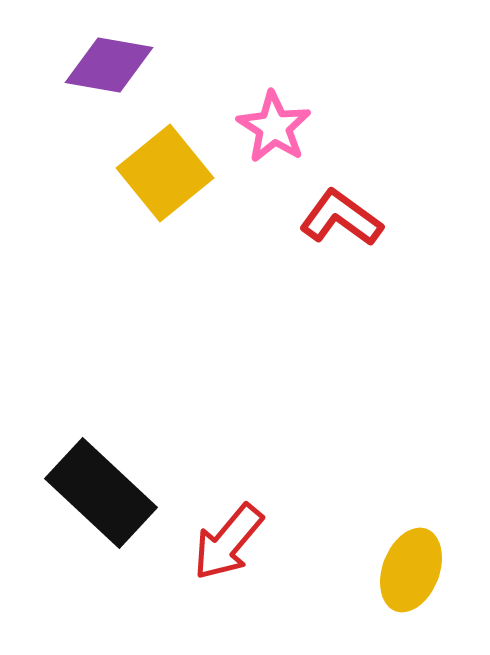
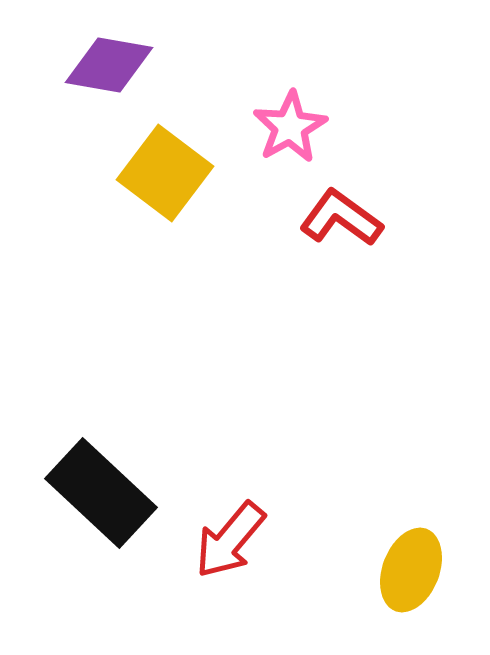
pink star: moved 16 px right; rotated 10 degrees clockwise
yellow square: rotated 14 degrees counterclockwise
red arrow: moved 2 px right, 2 px up
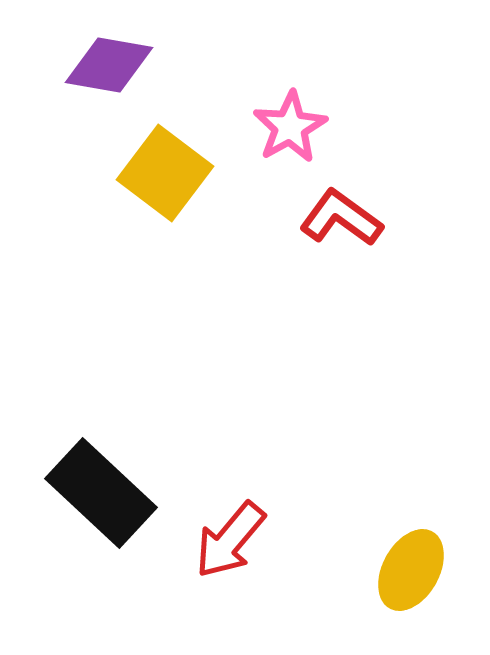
yellow ellipse: rotated 8 degrees clockwise
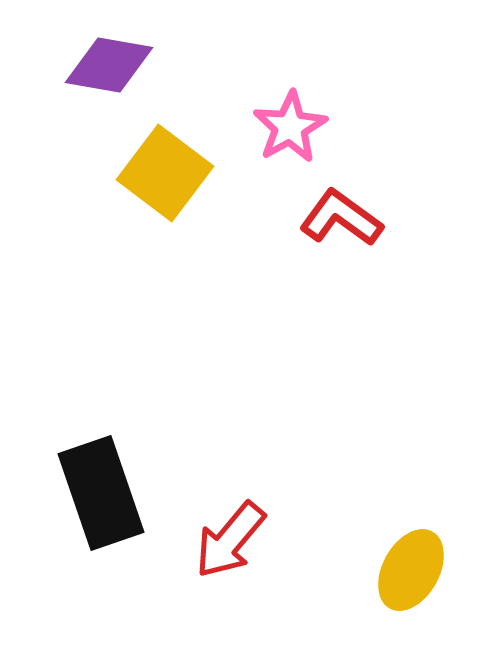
black rectangle: rotated 28 degrees clockwise
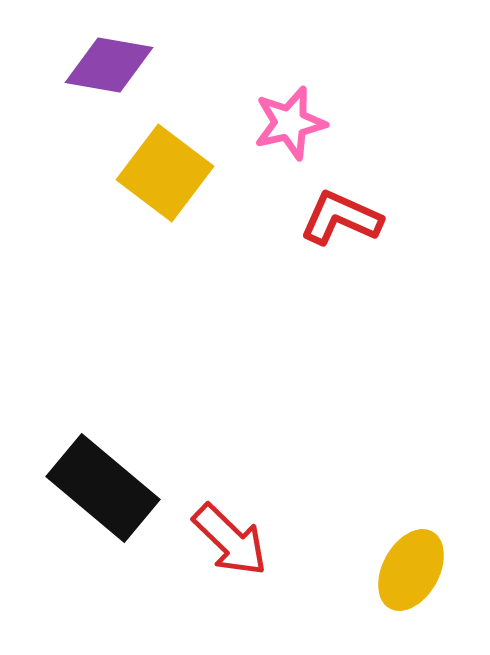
pink star: moved 4 px up; rotated 16 degrees clockwise
red L-shape: rotated 12 degrees counterclockwise
black rectangle: moved 2 px right, 5 px up; rotated 31 degrees counterclockwise
red arrow: rotated 86 degrees counterclockwise
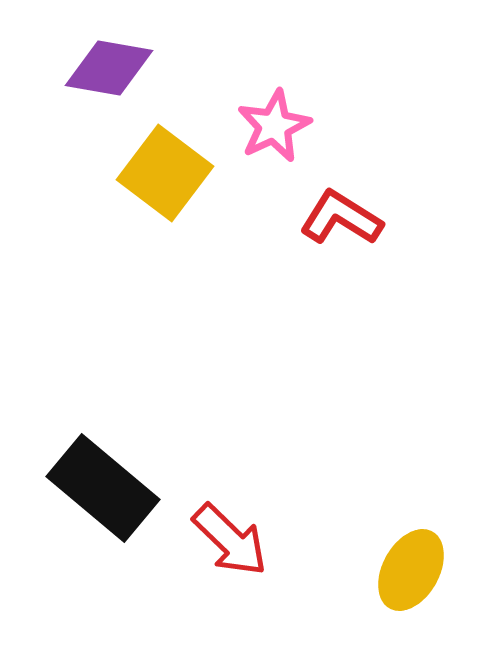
purple diamond: moved 3 px down
pink star: moved 16 px left, 3 px down; rotated 12 degrees counterclockwise
red L-shape: rotated 8 degrees clockwise
